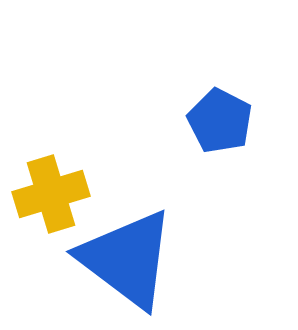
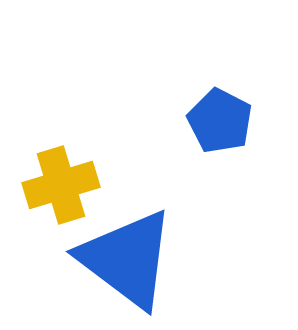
yellow cross: moved 10 px right, 9 px up
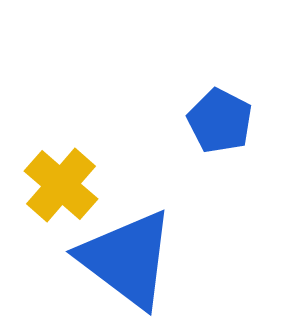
yellow cross: rotated 32 degrees counterclockwise
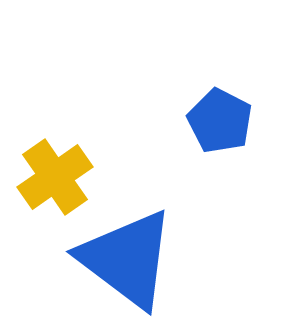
yellow cross: moved 6 px left, 8 px up; rotated 14 degrees clockwise
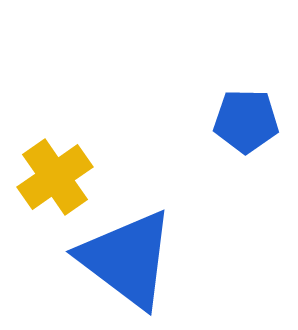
blue pentagon: moved 26 px right; rotated 26 degrees counterclockwise
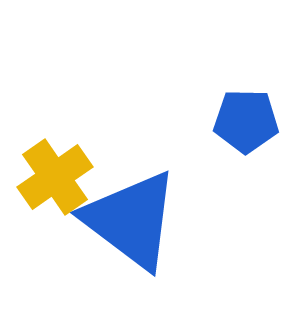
blue triangle: moved 4 px right, 39 px up
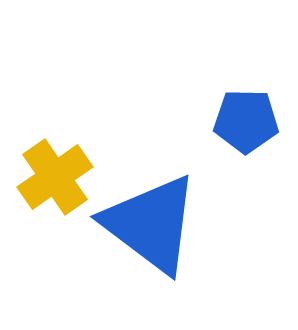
blue triangle: moved 20 px right, 4 px down
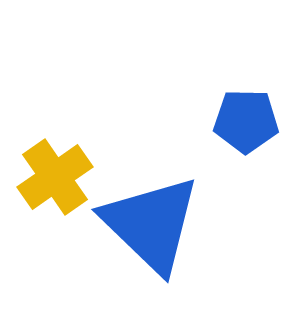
blue triangle: rotated 7 degrees clockwise
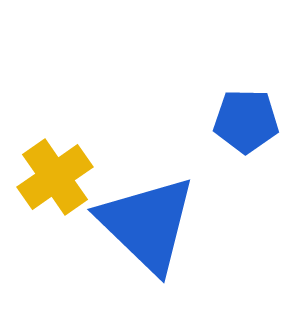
blue triangle: moved 4 px left
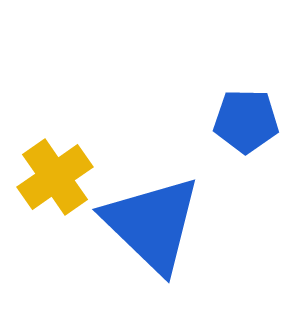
blue triangle: moved 5 px right
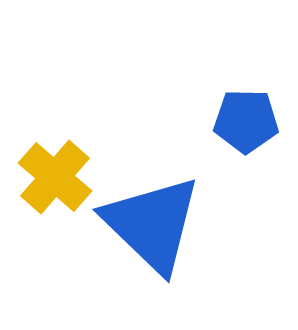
yellow cross: rotated 14 degrees counterclockwise
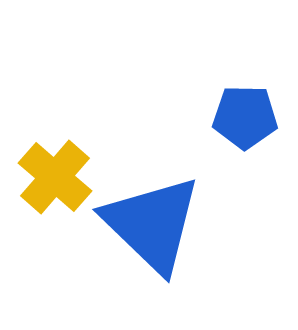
blue pentagon: moved 1 px left, 4 px up
